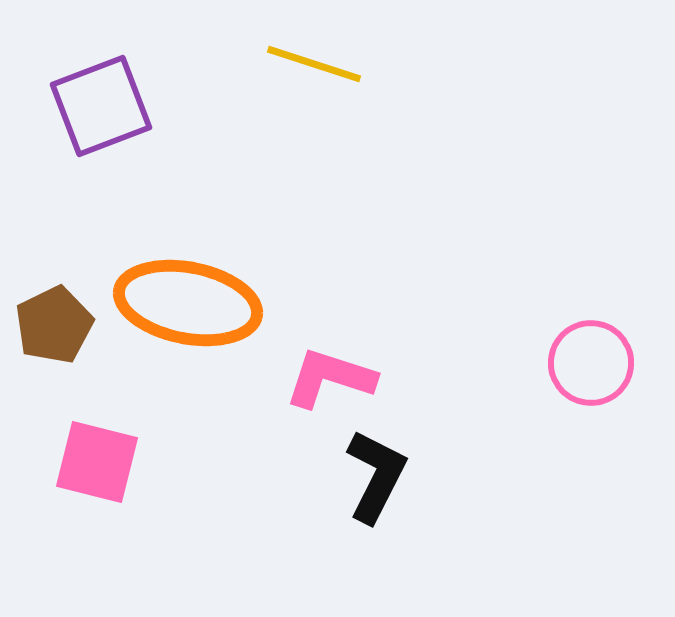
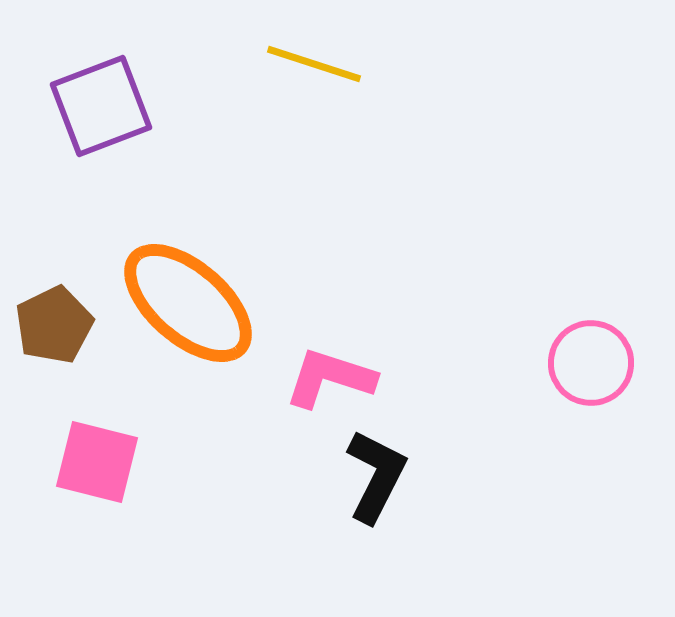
orange ellipse: rotated 30 degrees clockwise
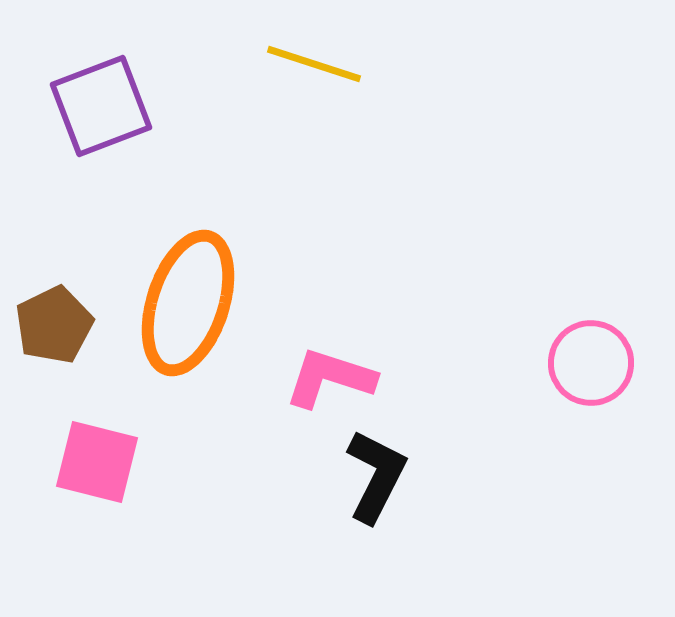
orange ellipse: rotated 67 degrees clockwise
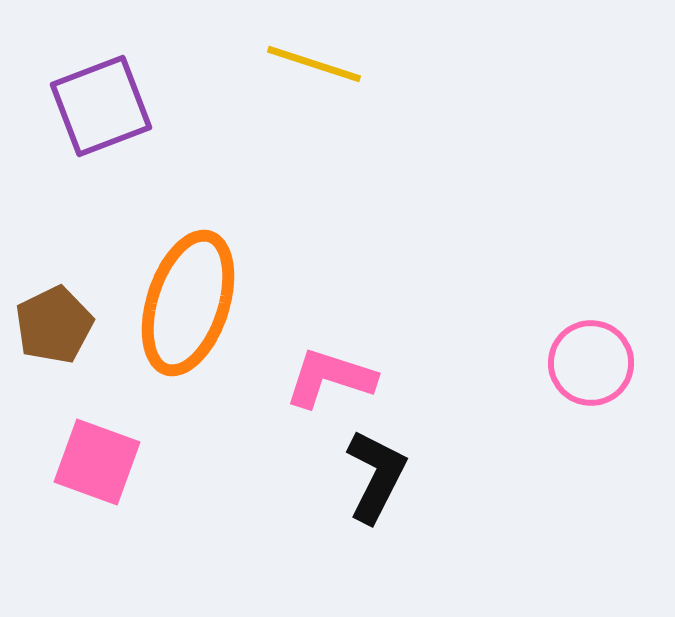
pink square: rotated 6 degrees clockwise
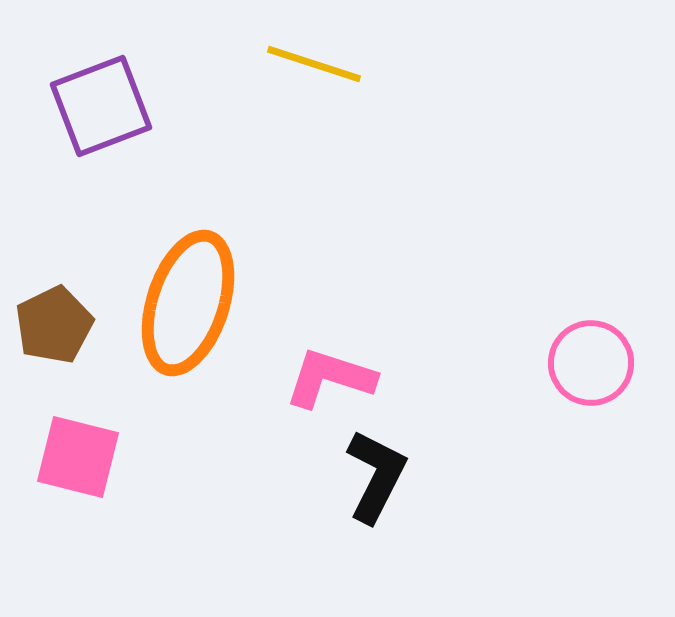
pink square: moved 19 px left, 5 px up; rotated 6 degrees counterclockwise
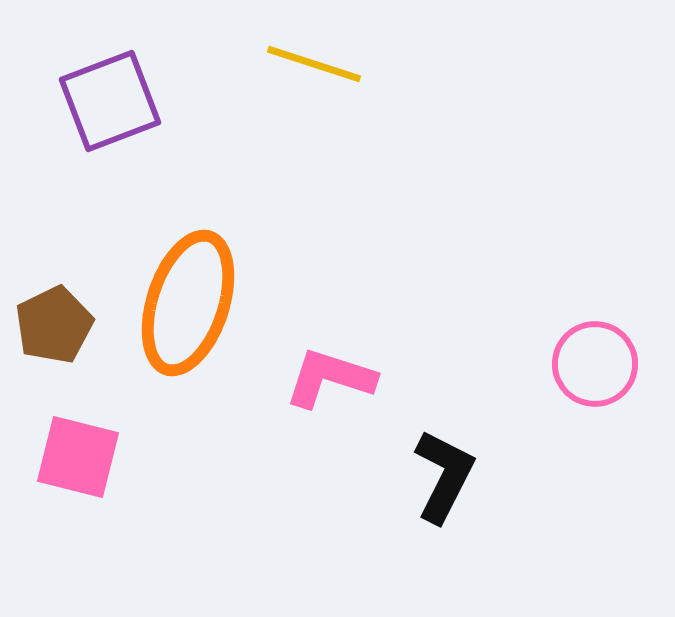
purple square: moved 9 px right, 5 px up
pink circle: moved 4 px right, 1 px down
black L-shape: moved 68 px right
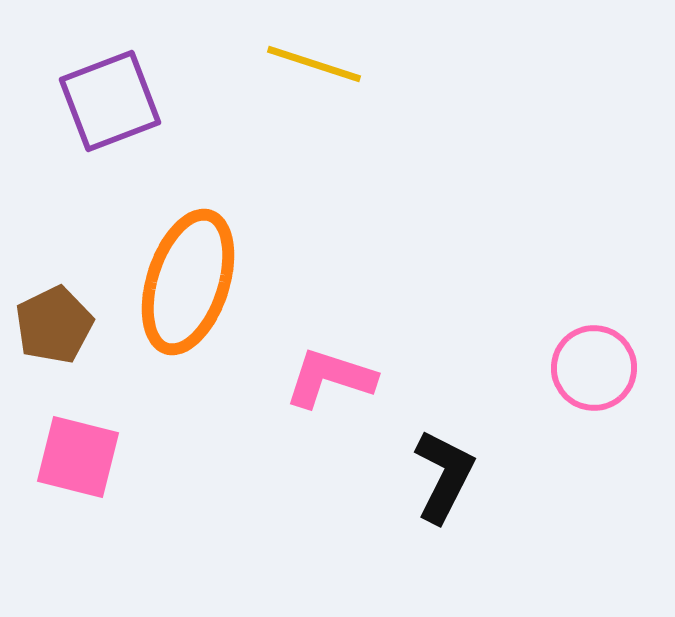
orange ellipse: moved 21 px up
pink circle: moved 1 px left, 4 px down
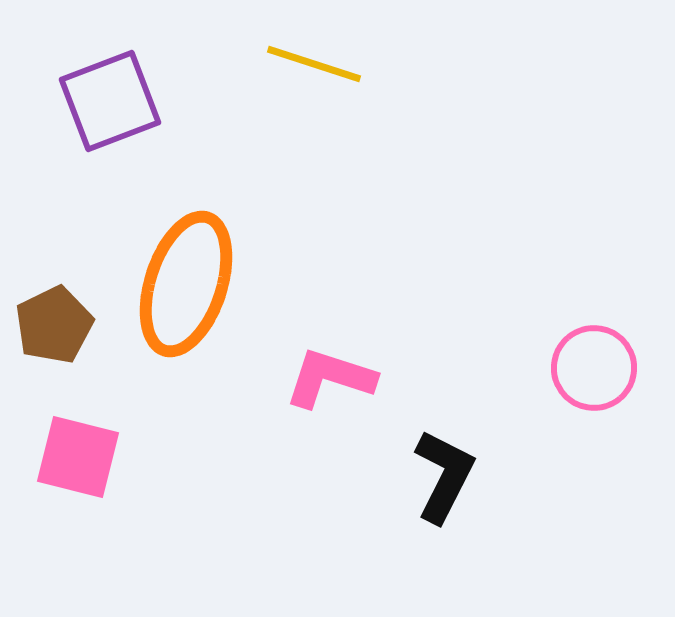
orange ellipse: moved 2 px left, 2 px down
